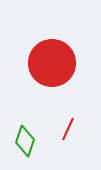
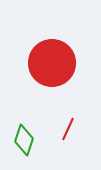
green diamond: moved 1 px left, 1 px up
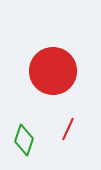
red circle: moved 1 px right, 8 px down
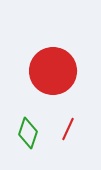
green diamond: moved 4 px right, 7 px up
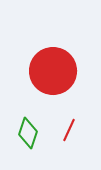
red line: moved 1 px right, 1 px down
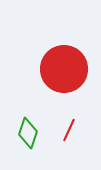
red circle: moved 11 px right, 2 px up
